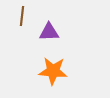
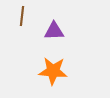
purple triangle: moved 5 px right, 1 px up
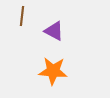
purple triangle: rotated 30 degrees clockwise
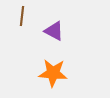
orange star: moved 2 px down
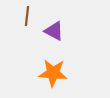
brown line: moved 5 px right
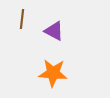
brown line: moved 5 px left, 3 px down
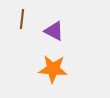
orange star: moved 4 px up
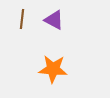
purple triangle: moved 11 px up
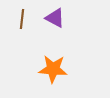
purple triangle: moved 1 px right, 2 px up
